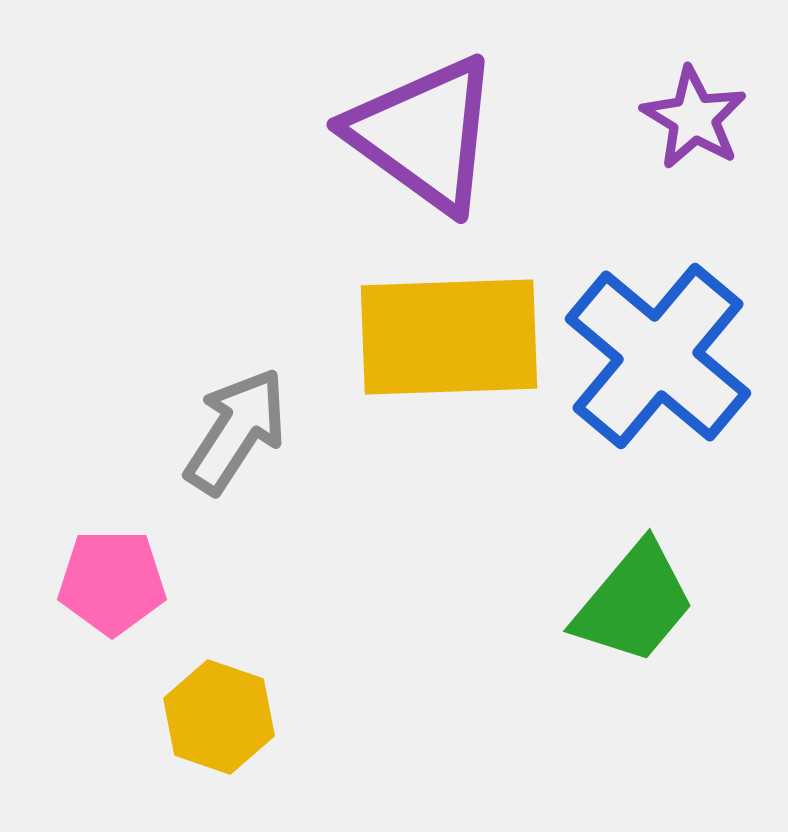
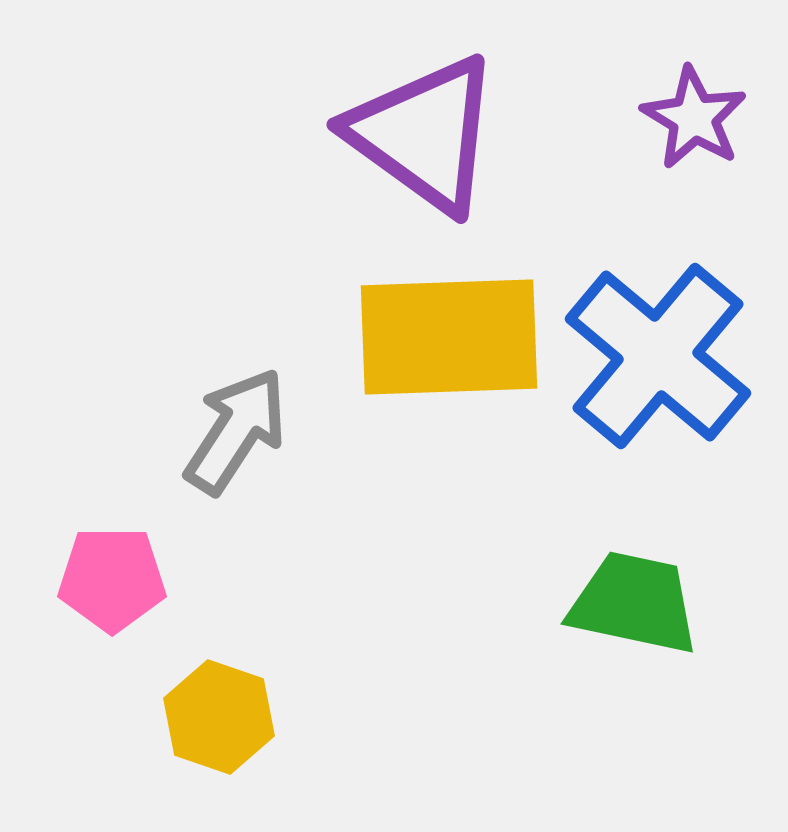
pink pentagon: moved 3 px up
green trapezoid: rotated 118 degrees counterclockwise
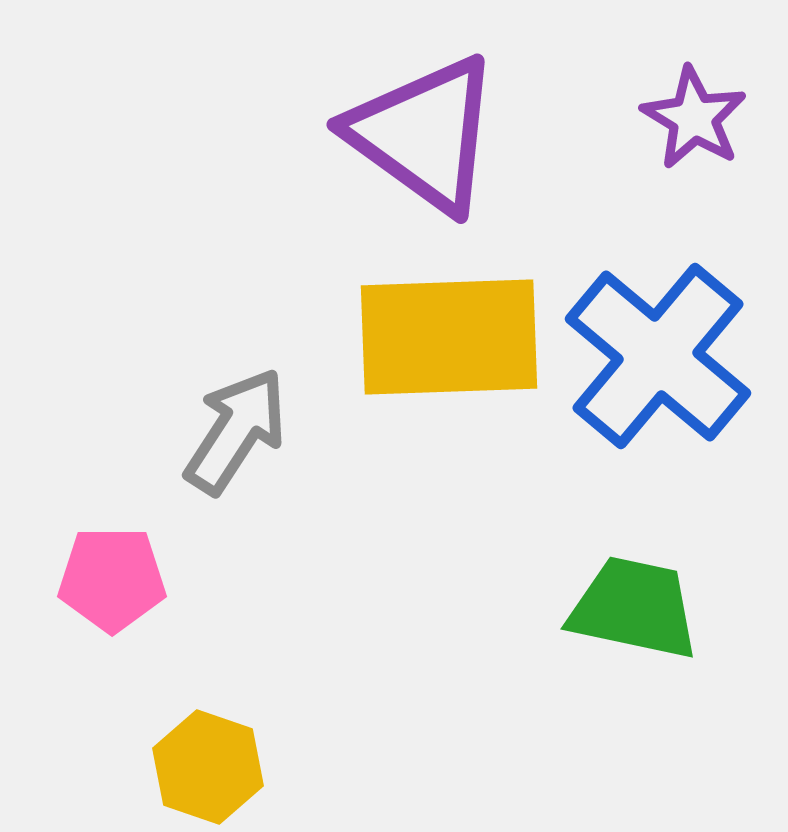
green trapezoid: moved 5 px down
yellow hexagon: moved 11 px left, 50 px down
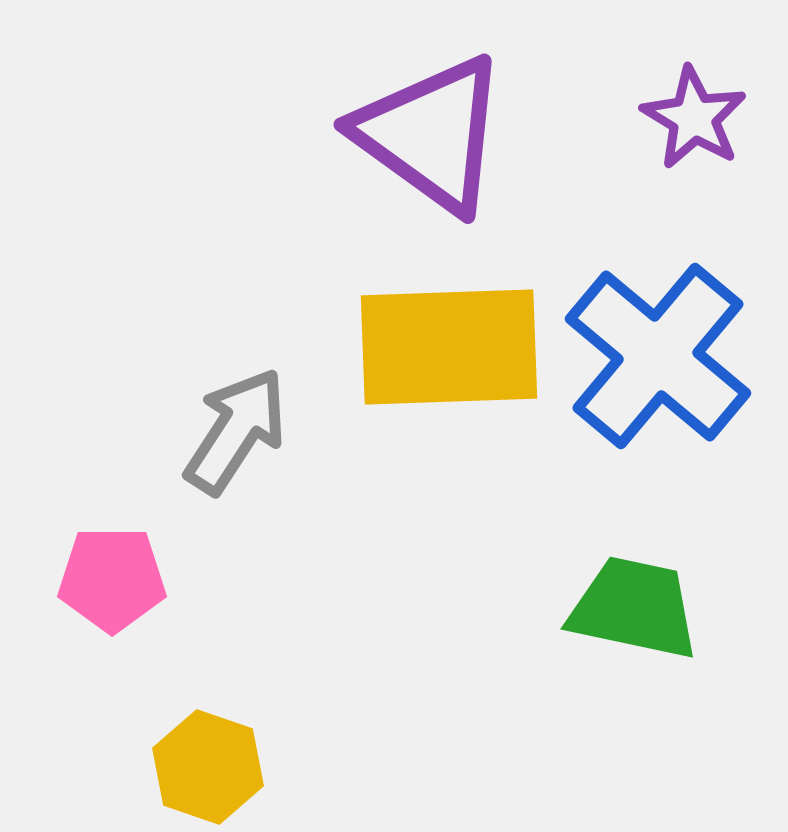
purple triangle: moved 7 px right
yellow rectangle: moved 10 px down
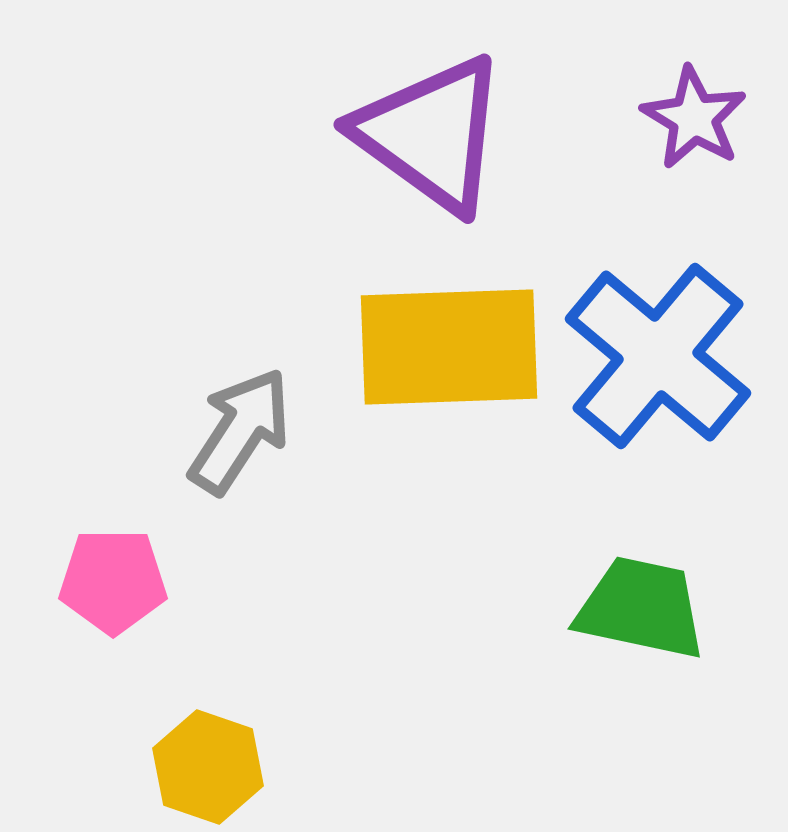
gray arrow: moved 4 px right
pink pentagon: moved 1 px right, 2 px down
green trapezoid: moved 7 px right
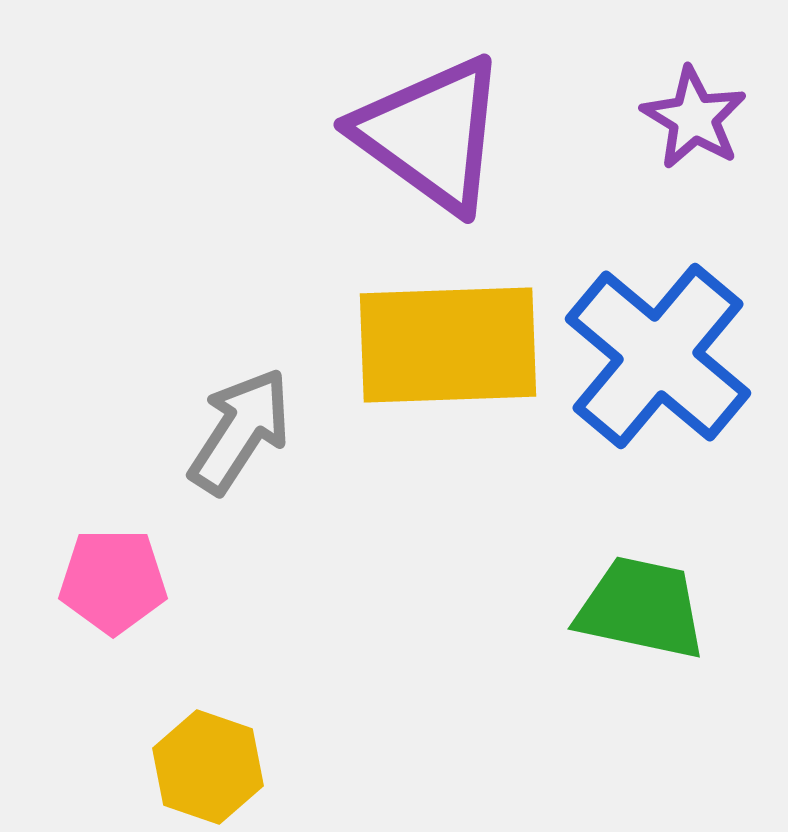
yellow rectangle: moved 1 px left, 2 px up
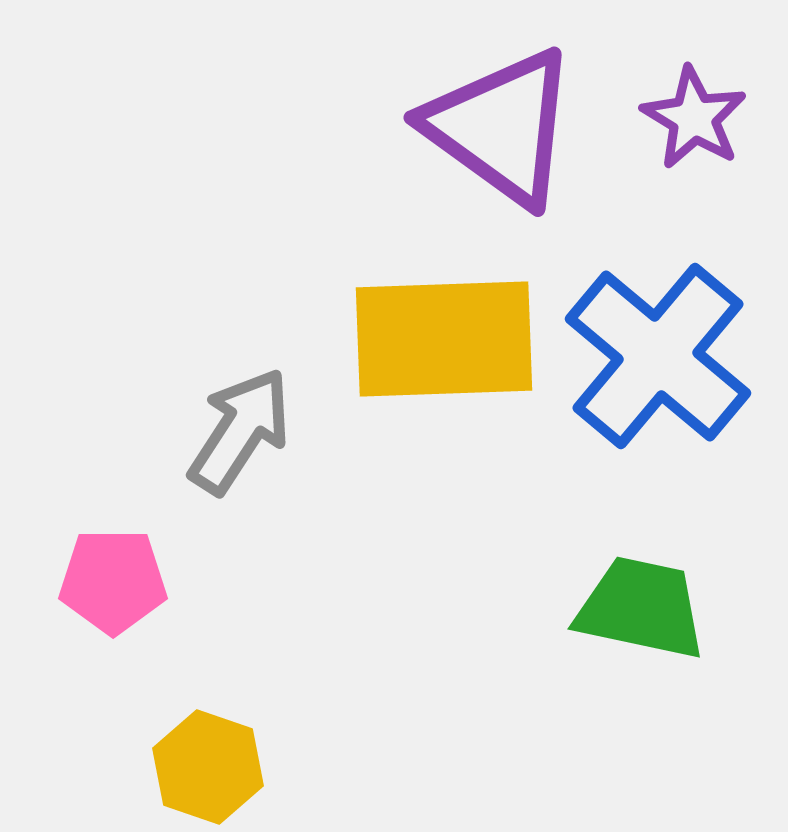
purple triangle: moved 70 px right, 7 px up
yellow rectangle: moved 4 px left, 6 px up
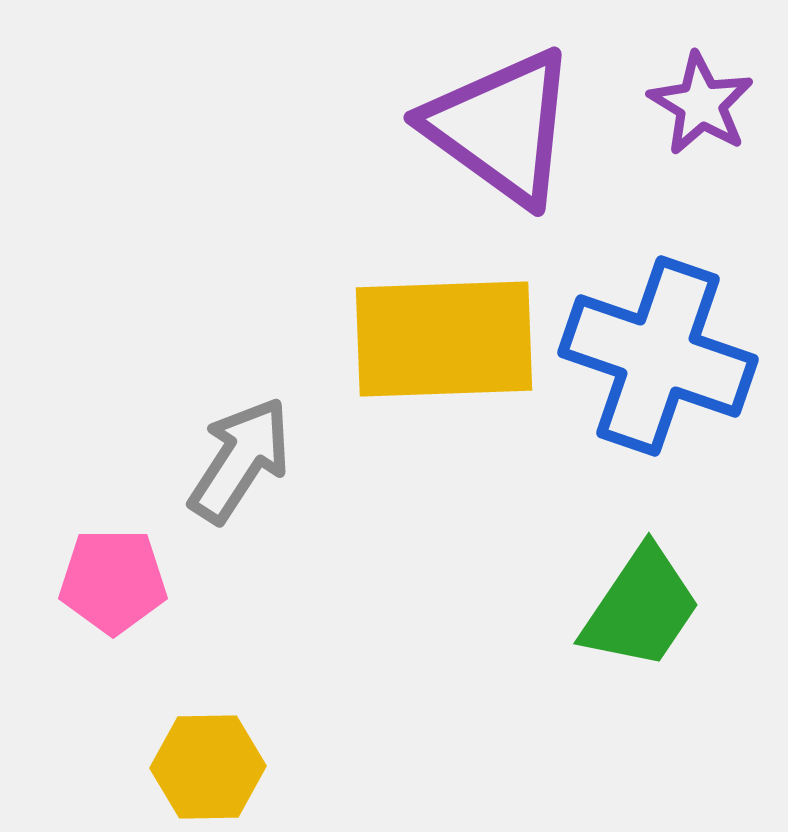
purple star: moved 7 px right, 14 px up
blue cross: rotated 21 degrees counterclockwise
gray arrow: moved 29 px down
green trapezoid: rotated 112 degrees clockwise
yellow hexagon: rotated 20 degrees counterclockwise
